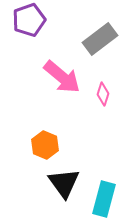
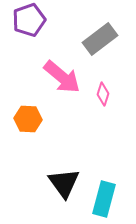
orange hexagon: moved 17 px left, 26 px up; rotated 20 degrees counterclockwise
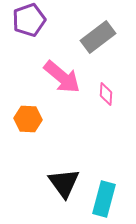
gray rectangle: moved 2 px left, 2 px up
pink diamond: moved 3 px right; rotated 15 degrees counterclockwise
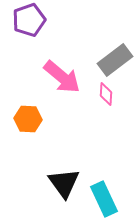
gray rectangle: moved 17 px right, 23 px down
cyan rectangle: rotated 40 degrees counterclockwise
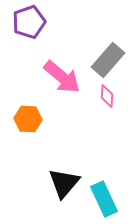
purple pentagon: moved 2 px down
gray rectangle: moved 7 px left; rotated 12 degrees counterclockwise
pink diamond: moved 1 px right, 2 px down
black triangle: rotated 16 degrees clockwise
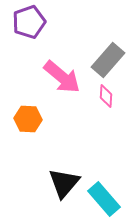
pink diamond: moved 1 px left
cyan rectangle: rotated 16 degrees counterclockwise
